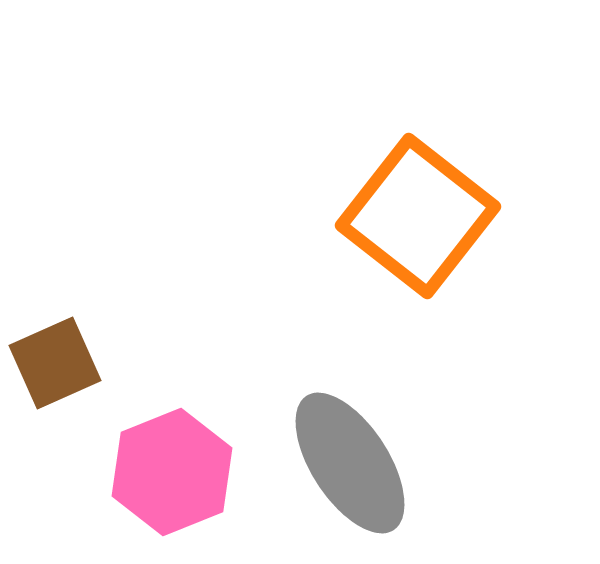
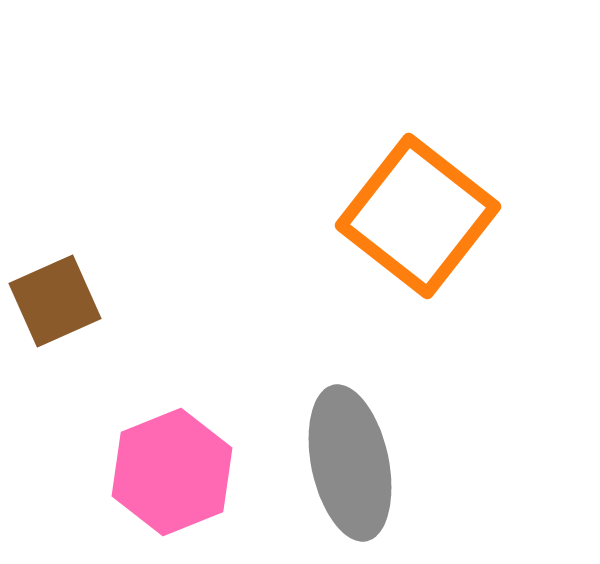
brown square: moved 62 px up
gray ellipse: rotated 21 degrees clockwise
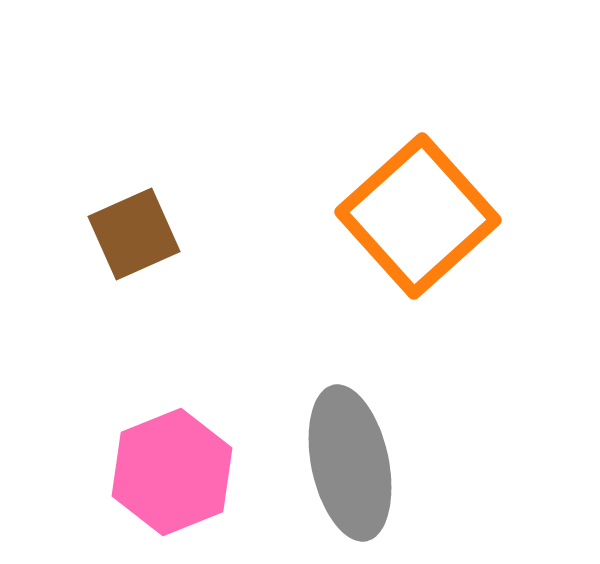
orange square: rotated 10 degrees clockwise
brown square: moved 79 px right, 67 px up
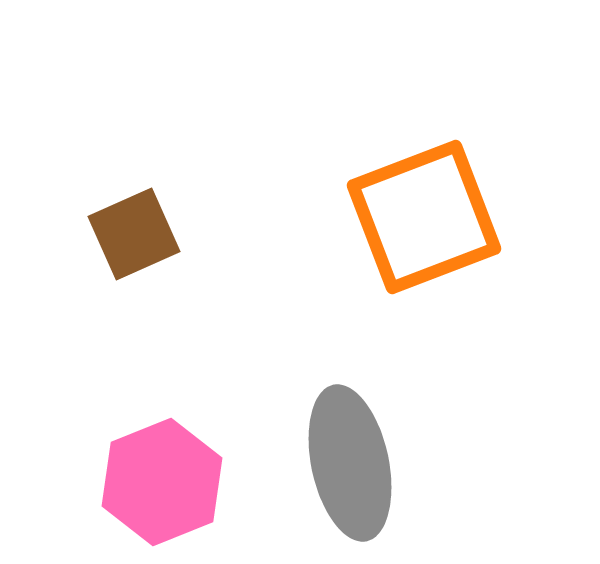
orange square: moved 6 px right, 1 px down; rotated 21 degrees clockwise
pink hexagon: moved 10 px left, 10 px down
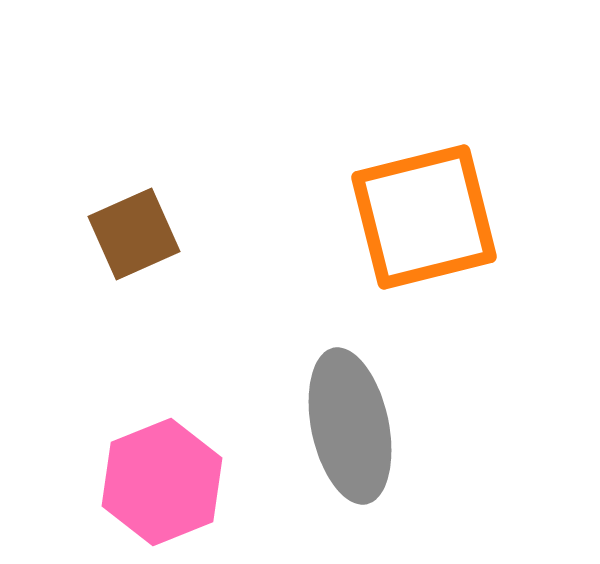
orange square: rotated 7 degrees clockwise
gray ellipse: moved 37 px up
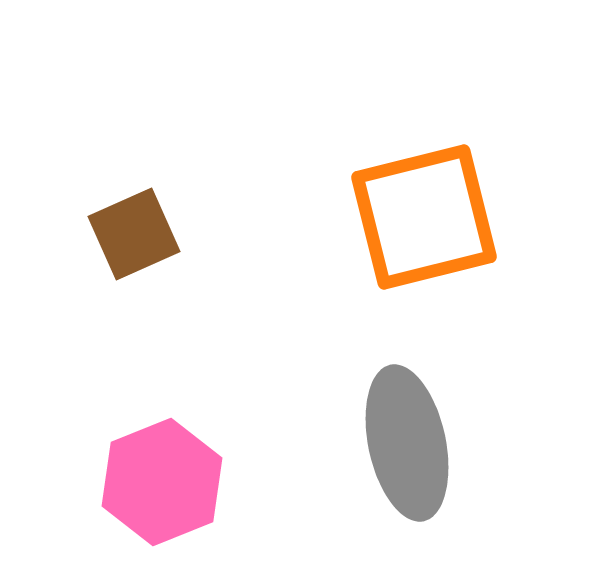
gray ellipse: moved 57 px right, 17 px down
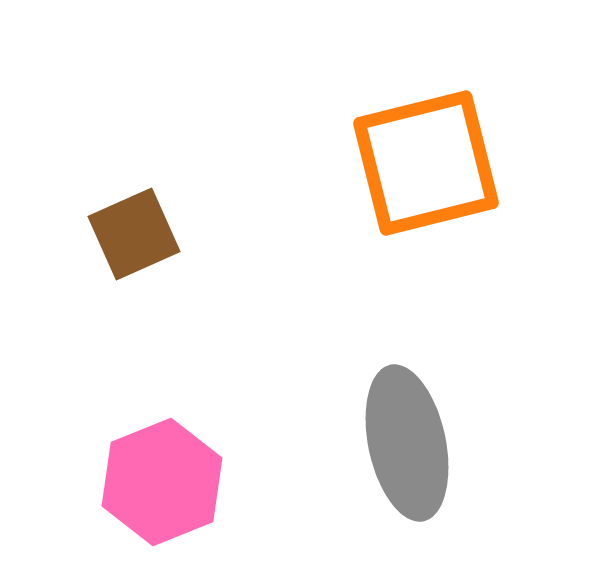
orange square: moved 2 px right, 54 px up
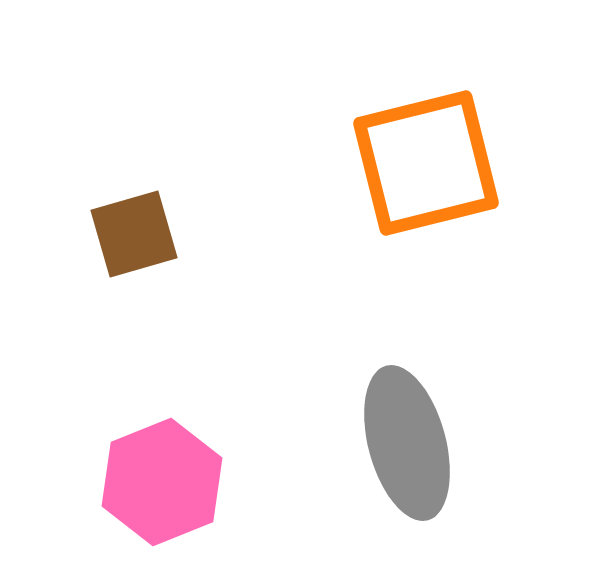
brown square: rotated 8 degrees clockwise
gray ellipse: rotated 3 degrees counterclockwise
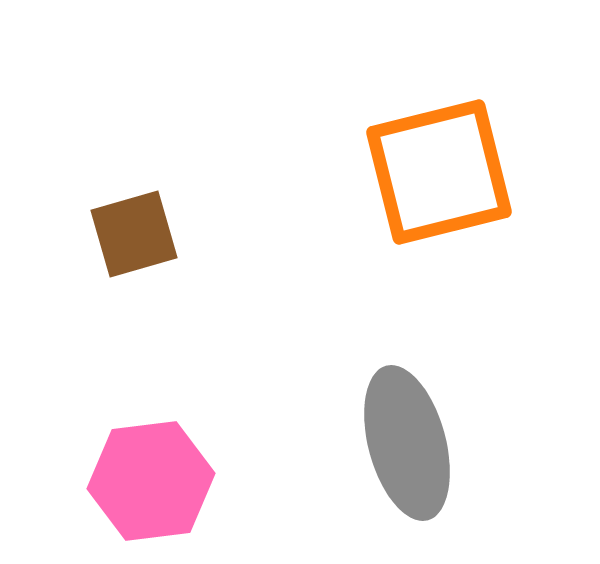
orange square: moved 13 px right, 9 px down
pink hexagon: moved 11 px left, 1 px up; rotated 15 degrees clockwise
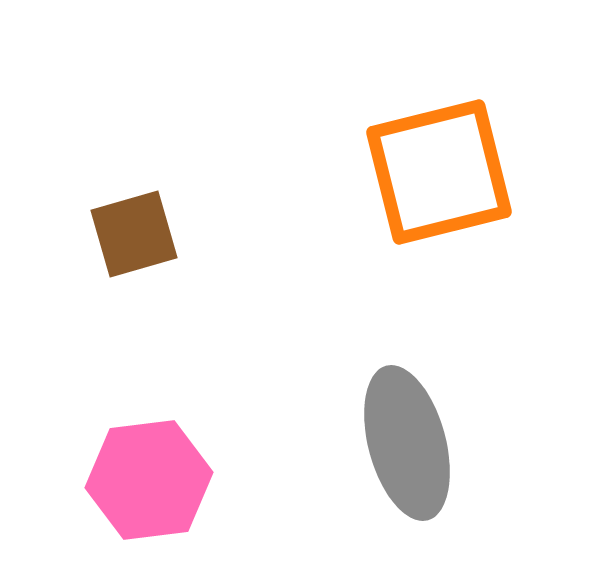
pink hexagon: moved 2 px left, 1 px up
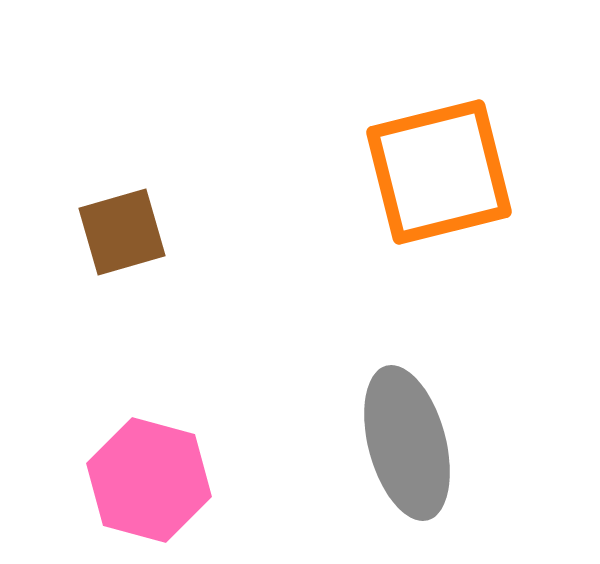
brown square: moved 12 px left, 2 px up
pink hexagon: rotated 22 degrees clockwise
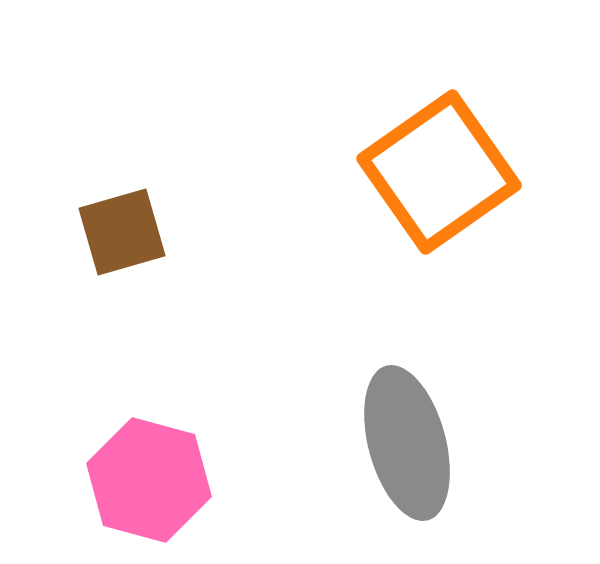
orange square: rotated 21 degrees counterclockwise
